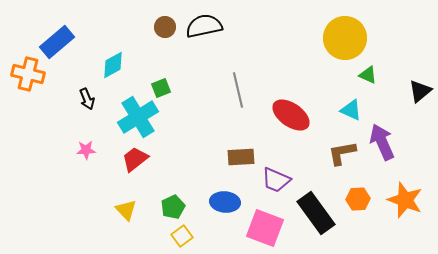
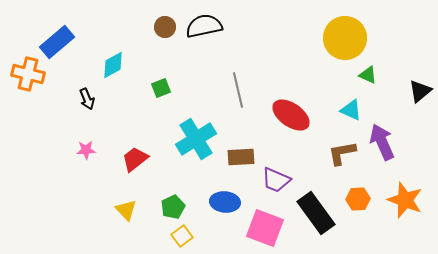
cyan cross: moved 58 px right, 22 px down
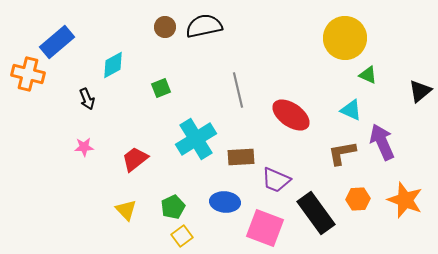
pink star: moved 2 px left, 3 px up
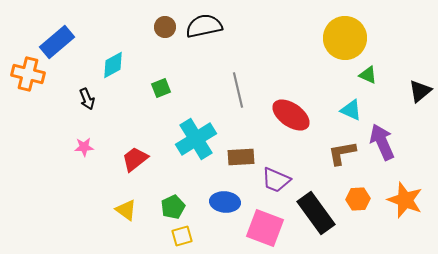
yellow triangle: rotated 10 degrees counterclockwise
yellow square: rotated 20 degrees clockwise
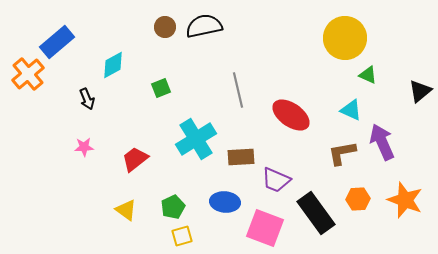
orange cross: rotated 36 degrees clockwise
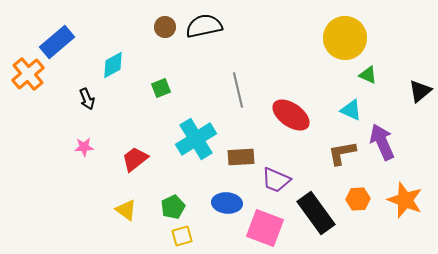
blue ellipse: moved 2 px right, 1 px down
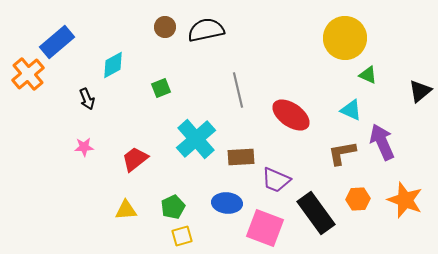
black semicircle: moved 2 px right, 4 px down
cyan cross: rotated 9 degrees counterclockwise
yellow triangle: rotated 40 degrees counterclockwise
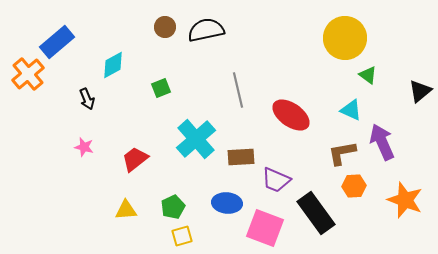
green triangle: rotated 12 degrees clockwise
pink star: rotated 18 degrees clockwise
orange hexagon: moved 4 px left, 13 px up
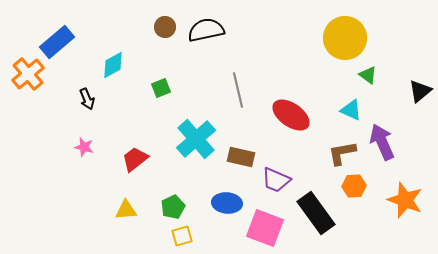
brown rectangle: rotated 16 degrees clockwise
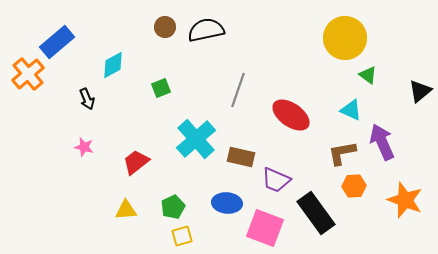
gray line: rotated 32 degrees clockwise
red trapezoid: moved 1 px right, 3 px down
